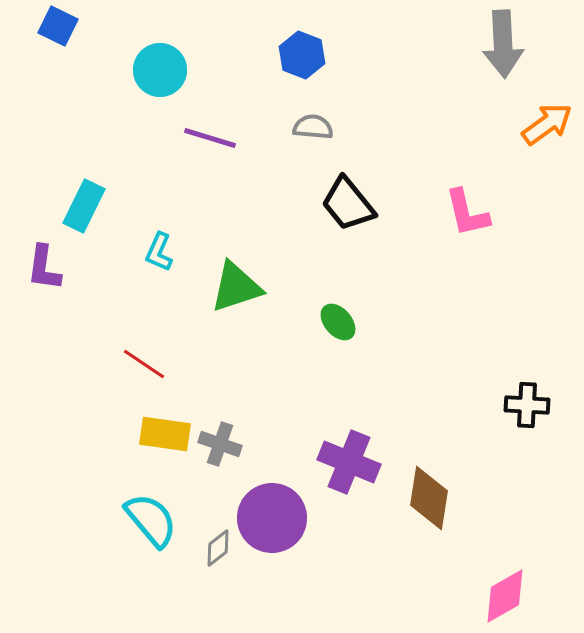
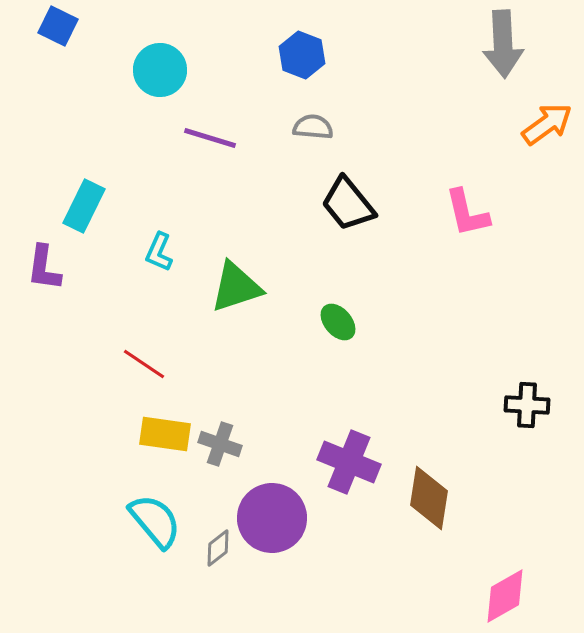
cyan semicircle: moved 4 px right, 1 px down
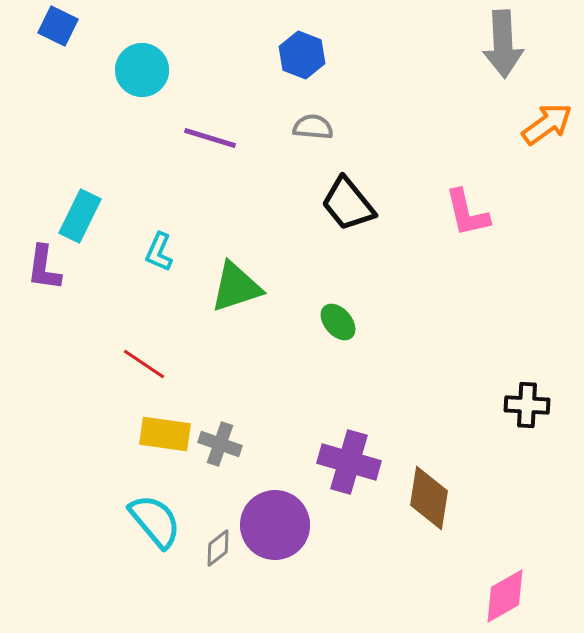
cyan circle: moved 18 px left
cyan rectangle: moved 4 px left, 10 px down
purple cross: rotated 6 degrees counterclockwise
purple circle: moved 3 px right, 7 px down
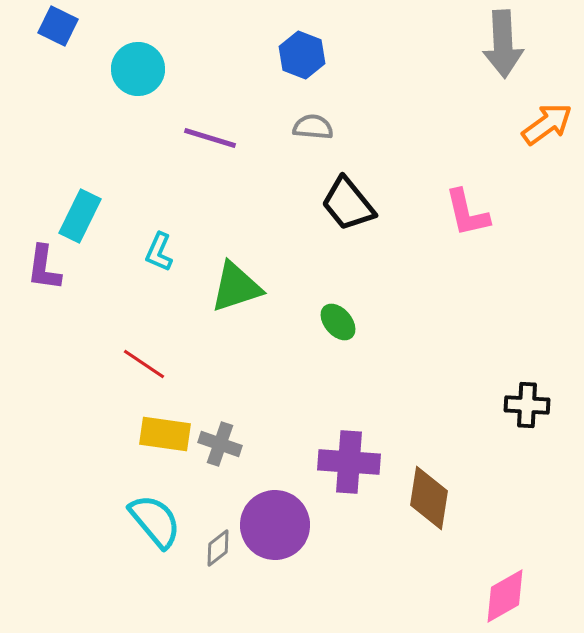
cyan circle: moved 4 px left, 1 px up
purple cross: rotated 12 degrees counterclockwise
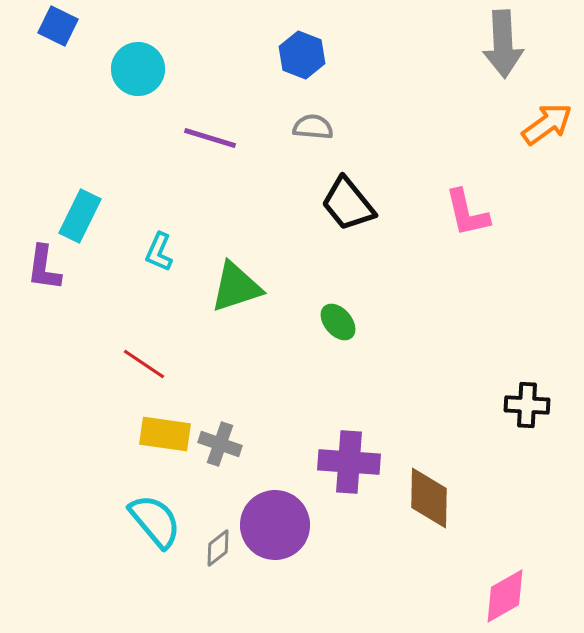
brown diamond: rotated 8 degrees counterclockwise
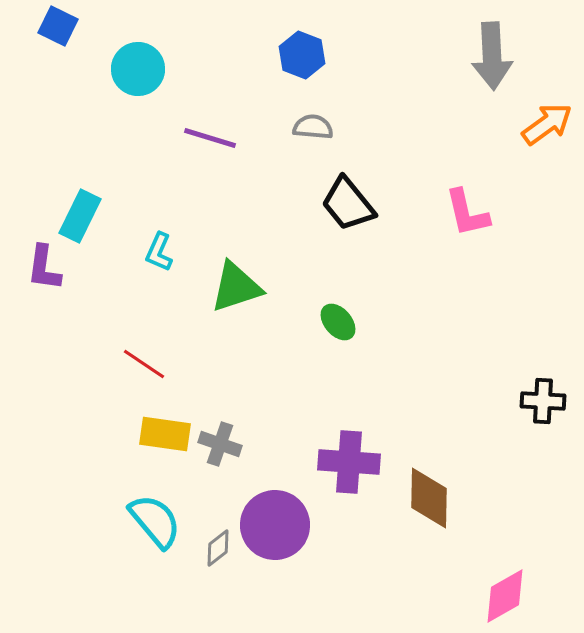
gray arrow: moved 11 px left, 12 px down
black cross: moved 16 px right, 4 px up
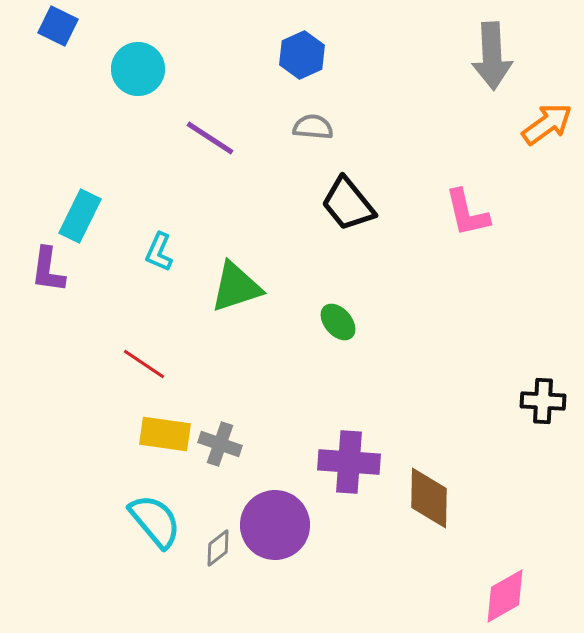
blue hexagon: rotated 15 degrees clockwise
purple line: rotated 16 degrees clockwise
purple L-shape: moved 4 px right, 2 px down
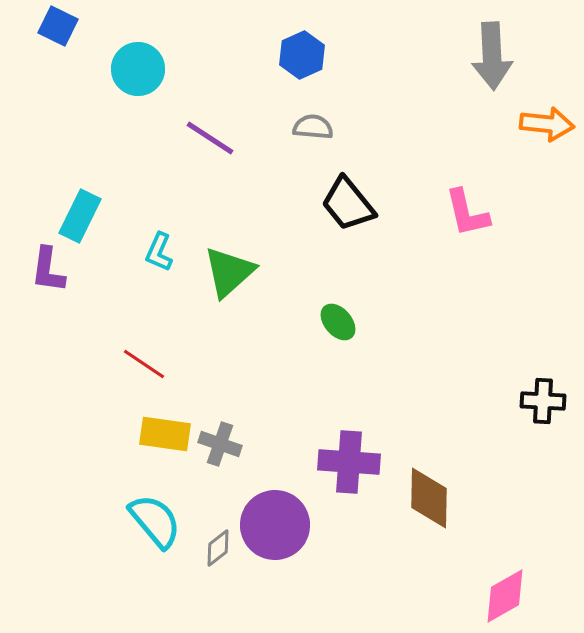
orange arrow: rotated 42 degrees clockwise
green triangle: moved 7 px left, 15 px up; rotated 24 degrees counterclockwise
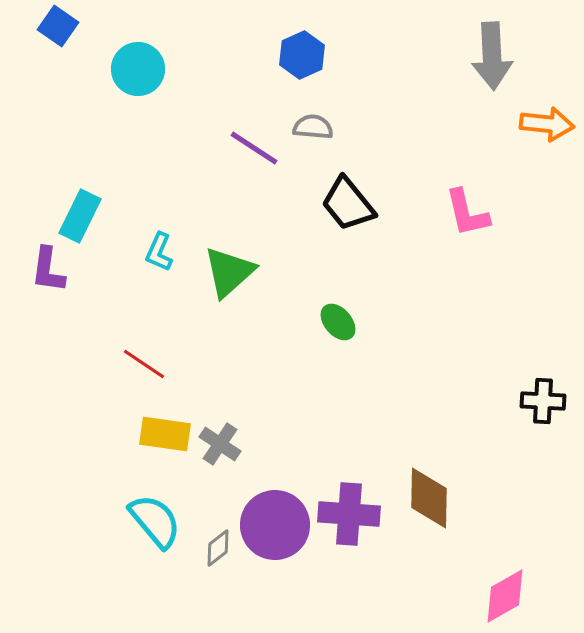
blue square: rotated 9 degrees clockwise
purple line: moved 44 px right, 10 px down
gray cross: rotated 15 degrees clockwise
purple cross: moved 52 px down
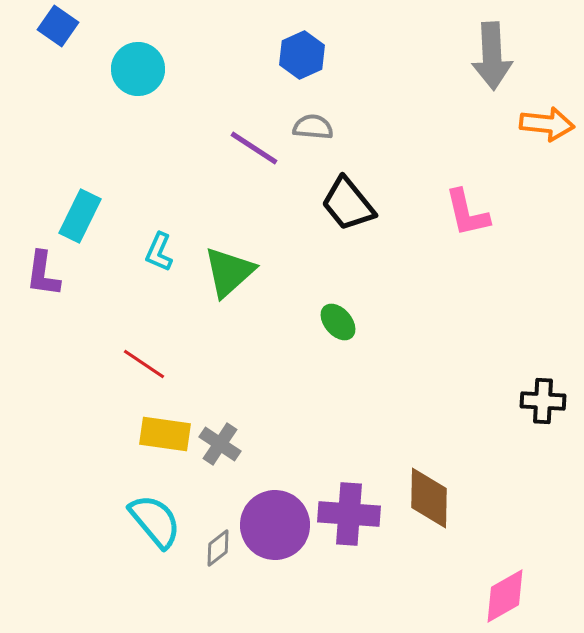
purple L-shape: moved 5 px left, 4 px down
